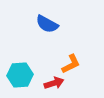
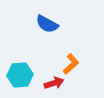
orange L-shape: rotated 15 degrees counterclockwise
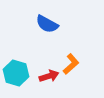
cyan hexagon: moved 4 px left, 2 px up; rotated 20 degrees clockwise
red arrow: moved 5 px left, 7 px up
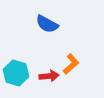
red arrow: rotated 12 degrees clockwise
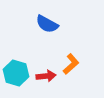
red arrow: moved 3 px left
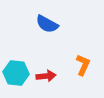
orange L-shape: moved 12 px right, 1 px down; rotated 25 degrees counterclockwise
cyan hexagon: rotated 10 degrees counterclockwise
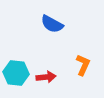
blue semicircle: moved 5 px right
red arrow: moved 1 px down
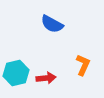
cyan hexagon: rotated 20 degrees counterclockwise
red arrow: moved 1 px down
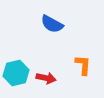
orange L-shape: rotated 20 degrees counterclockwise
red arrow: rotated 18 degrees clockwise
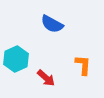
cyan hexagon: moved 14 px up; rotated 10 degrees counterclockwise
red arrow: rotated 30 degrees clockwise
